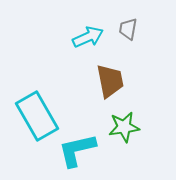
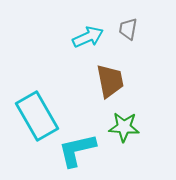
green star: rotated 12 degrees clockwise
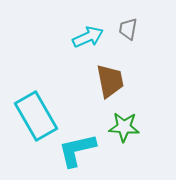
cyan rectangle: moved 1 px left
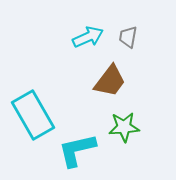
gray trapezoid: moved 8 px down
brown trapezoid: rotated 48 degrees clockwise
cyan rectangle: moved 3 px left, 1 px up
green star: rotated 8 degrees counterclockwise
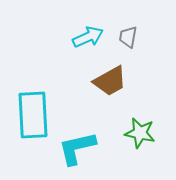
brown trapezoid: rotated 24 degrees clockwise
cyan rectangle: rotated 27 degrees clockwise
green star: moved 16 px right, 6 px down; rotated 16 degrees clockwise
cyan L-shape: moved 2 px up
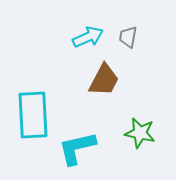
brown trapezoid: moved 6 px left, 1 px up; rotated 33 degrees counterclockwise
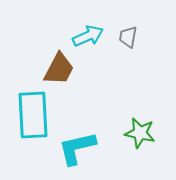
cyan arrow: moved 1 px up
brown trapezoid: moved 45 px left, 11 px up
